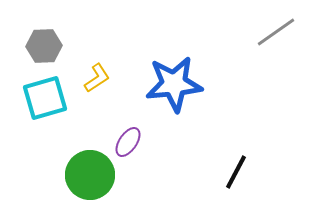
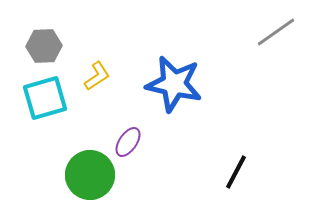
yellow L-shape: moved 2 px up
blue star: rotated 18 degrees clockwise
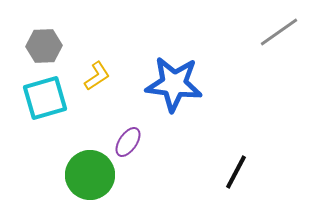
gray line: moved 3 px right
blue star: rotated 6 degrees counterclockwise
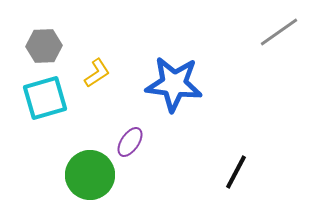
yellow L-shape: moved 3 px up
purple ellipse: moved 2 px right
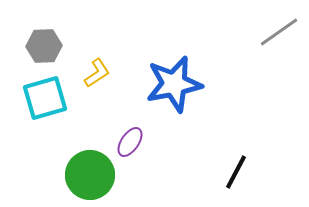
blue star: rotated 18 degrees counterclockwise
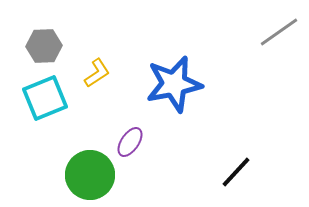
cyan square: rotated 6 degrees counterclockwise
black line: rotated 15 degrees clockwise
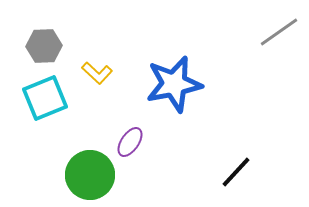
yellow L-shape: rotated 76 degrees clockwise
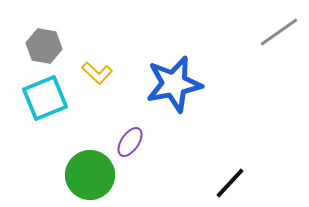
gray hexagon: rotated 12 degrees clockwise
black line: moved 6 px left, 11 px down
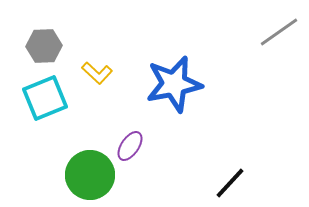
gray hexagon: rotated 12 degrees counterclockwise
purple ellipse: moved 4 px down
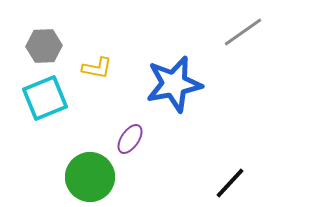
gray line: moved 36 px left
yellow L-shape: moved 5 px up; rotated 32 degrees counterclockwise
purple ellipse: moved 7 px up
green circle: moved 2 px down
